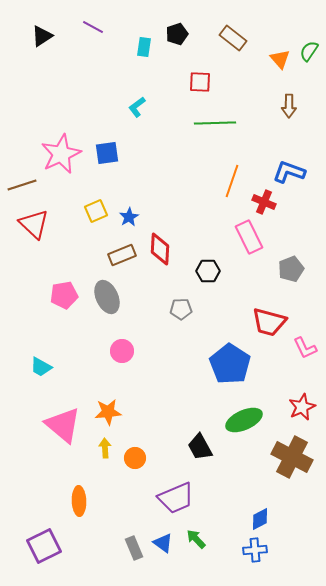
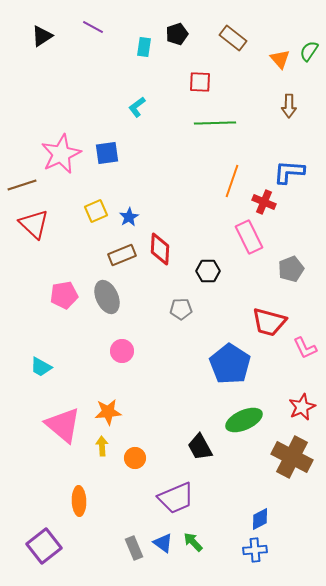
blue L-shape at (289, 172): rotated 16 degrees counterclockwise
yellow arrow at (105, 448): moved 3 px left, 2 px up
green arrow at (196, 539): moved 3 px left, 3 px down
purple square at (44, 546): rotated 12 degrees counterclockwise
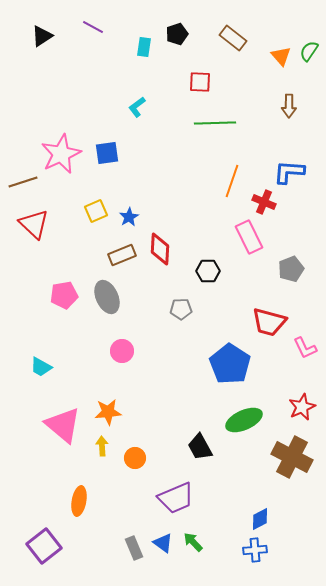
orange triangle at (280, 59): moved 1 px right, 3 px up
brown line at (22, 185): moved 1 px right, 3 px up
orange ellipse at (79, 501): rotated 12 degrees clockwise
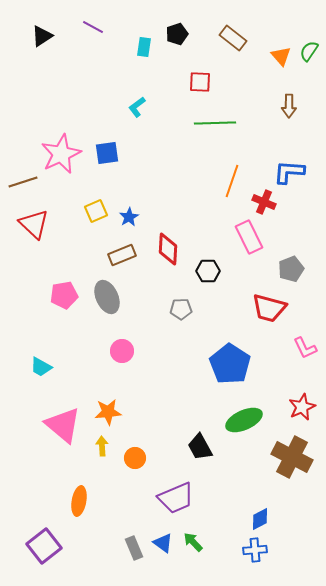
red diamond at (160, 249): moved 8 px right
red trapezoid at (269, 322): moved 14 px up
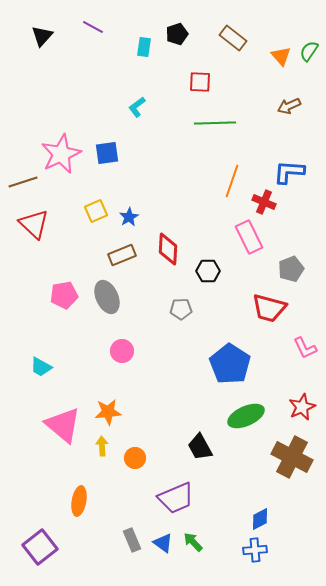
black triangle at (42, 36): rotated 15 degrees counterclockwise
brown arrow at (289, 106): rotated 65 degrees clockwise
green ellipse at (244, 420): moved 2 px right, 4 px up
purple square at (44, 546): moved 4 px left, 1 px down
gray rectangle at (134, 548): moved 2 px left, 8 px up
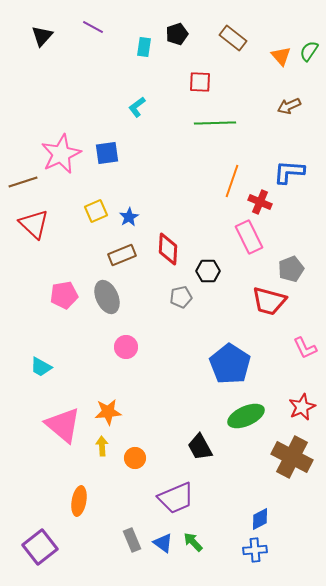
red cross at (264, 202): moved 4 px left
red trapezoid at (269, 308): moved 7 px up
gray pentagon at (181, 309): moved 12 px up; rotated 10 degrees counterclockwise
pink circle at (122, 351): moved 4 px right, 4 px up
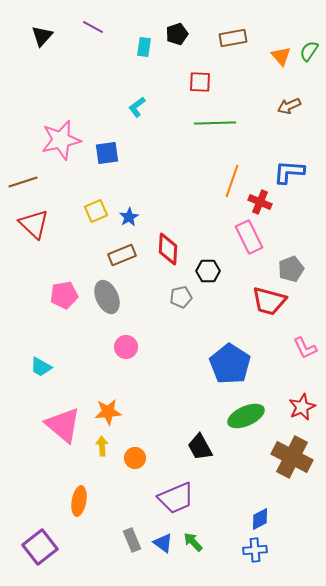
brown rectangle at (233, 38): rotated 48 degrees counterclockwise
pink star at (61, 154): moved 14 px up; rotated 12 degrees clockwise
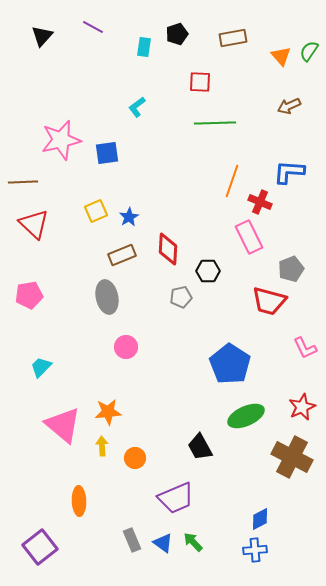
brown line at (23, 182): rotated 16 degrees clockwise
pink pentagon at (64, 295): moved 35 px left
gray ellipse at (107, 297): rotated 12 degrees clockwise
cyan trapezoid at (41, 367): rotated 105 degrees clockwise
orange ellipse at (79, 501): rotated 12 degrees counterclockwise
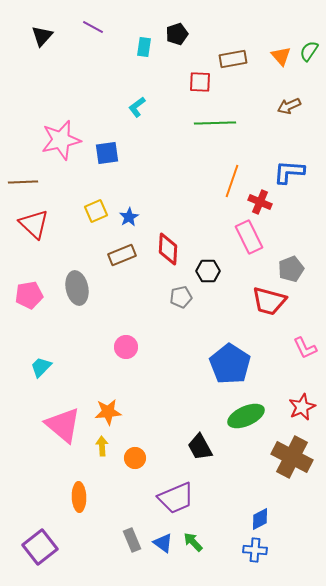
brown rectangle at (233, 38): moved 21 px down
gray ellipse at (107, 297): moved 30 px left, 9 px up
orange ellipse at (79, 501): moved 4 px up
blue cross at (255, 550): rotated 10 degrees clockwise
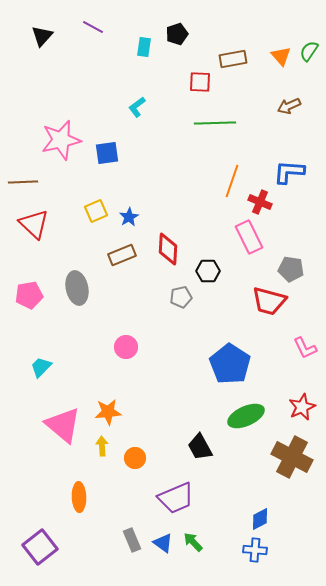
gray pentagon at (291, 269): rotated 30 degrees clockwise
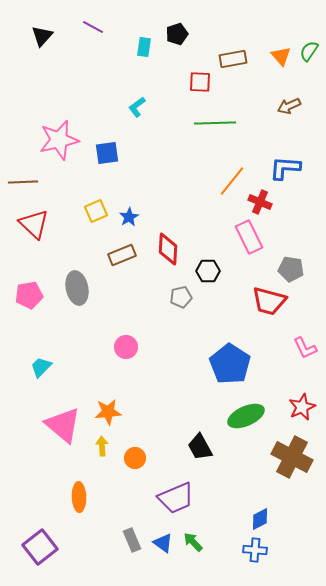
pink star at (61, 140): moved 2 px left
blue L-shape at (289, 172): moved 4 px left, 4 px up
orange line at (232, 181): rotated 20 degrees clockwise
